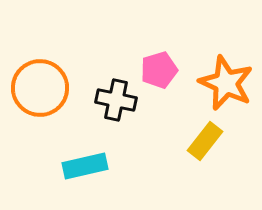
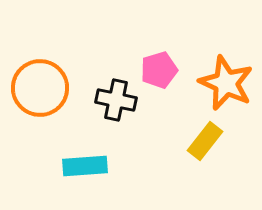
cyan rectangle: rotated 9 degrees clockwise
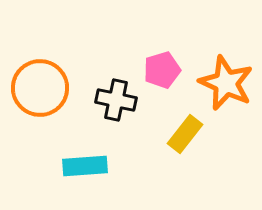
pink pentagon: moved 3 px right
yellow rectangle: moved 20 px left, 7 px up
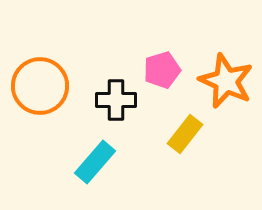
orange star: moved 2 px up
orange circle: moved 2 px up
black cross: rotated 12 degrees counterclockwise
cyan rectangle: moved 10 px right, 4 px up; rotated 45 degrees counterclockwise
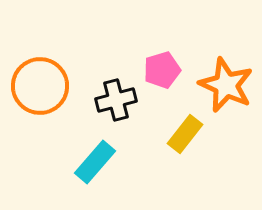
orange star: moved 4 px down
black cross: rotated 15 degrees counterclockwise
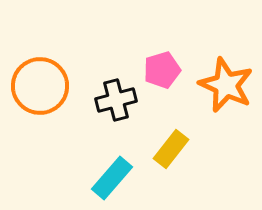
yellow rectangle: moved 14 px left, 15 px down
cyan rectangle: moved 17 px right, 16 px down
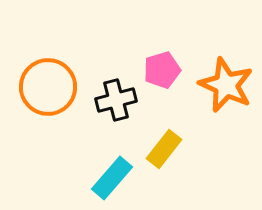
orange circle: moved 8 px right, 1 px down
yellow rectangle: moved 7 px left
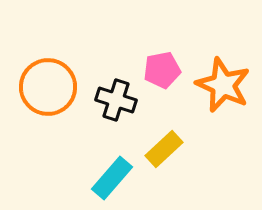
pink pentagon: rotated 6 degrees clockwise
orange star: moved 3 px left
black cross: rotated 33 degrees clockwise
yellow rectangle: rotated 9 degrees clockwise
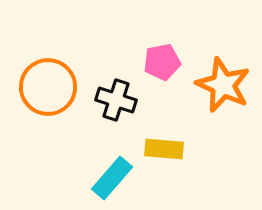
pink pentagon: moved 8 px up
yellow rectangle: rotated 48 degrees clockwise
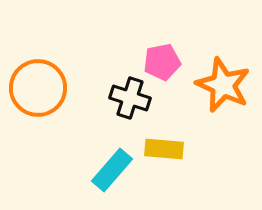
orange circle: moved 10 px left, 1 px down
black cross: moved 14 px right, 2 px up
cyan rectangle: moved 8 px up
